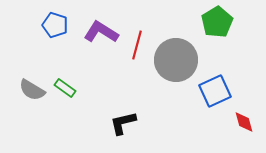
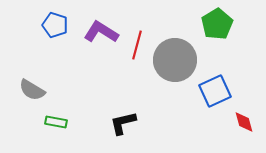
green pentagon: moved 2 px down
gray circle: moved 1 px left
green rectangle: moved 9 px left, 34 px down; rotated 25 degrees counterclockwise
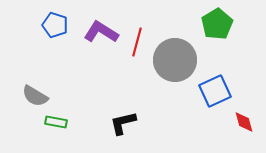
red line: moved 3 px up
gray semicircle: moved 3 px right, 6 px down
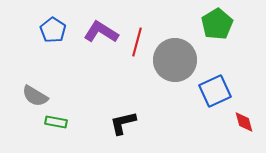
blue pentagon: moved 2 px left, 5 px down; rotated 15 degrees clockwise
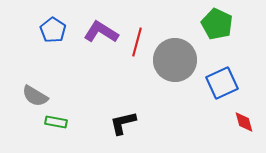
green pentagon: rotated 16 degrees counterclockwise
blue square: moved 7 px right, 8 px up
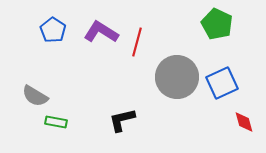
gray circle: moved 2 px right, 17 px down
black L-shape: moved 1 px left, 3 px up
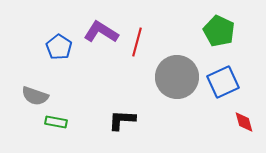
green pentagon: moved 2 px right, 7 px down
blue pentagon: moved 6 px right, 17 px down
blue square: moved 1 px right, 1 px up
gray semicircle: rotated 12 degrees counterclockwise
black L-shape: rotated 16 degrees clockwise
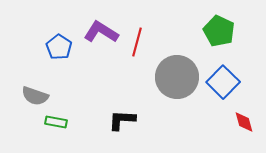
blue square: rotated 20 degrees counterclockwise
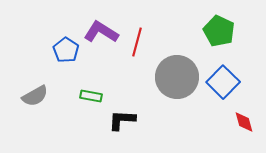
blue pentagon: moved 7 px right, 3 px down
gray semicircle: rotated 48 degrees counterclockwise
green rectangle: moved 35 px right, 26 px up
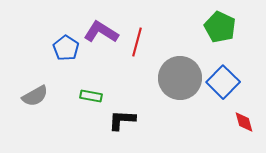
green pentagon: moved 1 px right, 4 px up
blue pentagon: moved 2 px up
gray circle: moved 3 px right, 1 px down
